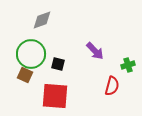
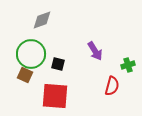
purple arrow: rotated 12 degrees clockwise
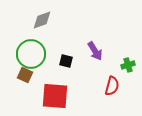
black square: moved 8 px right, 3 px up
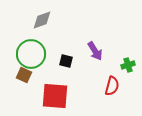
brown square: moved 1 px left
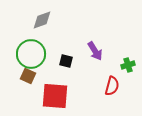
brown square: moved 4 px right, 1 px down
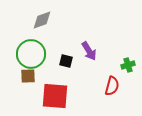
purple arrow: moved 6 px left
brown square: rotated 28 degrees counterclockwise
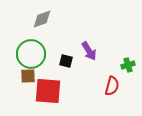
gray diamond: moved 1 px up
red square: moved 7 px left, 5 px up
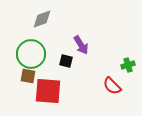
purple arrow: moved 8 px left, 6 px up
brown square: rotated 14 degrees clockwise
red semicircle: rotated 120 degrees clockwise
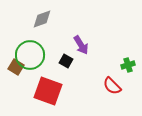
green circle: moved 1 px left, 1 px down
black square: rotated 16 degrees clockwise
brown square: moved 12 px left, 9 px up; rotated 21 degrees clockwise
red square: rotated 16 degrees clockwise
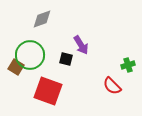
black square: moved 2 px up; rotated 16 degrees counterclockwise
